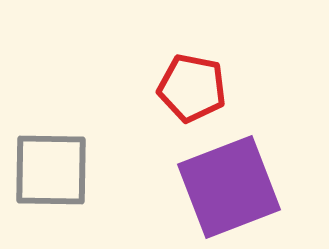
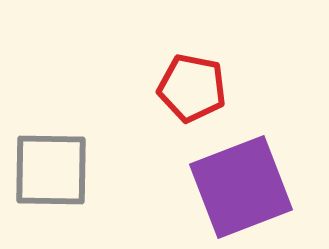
purple square: moved 12 px right
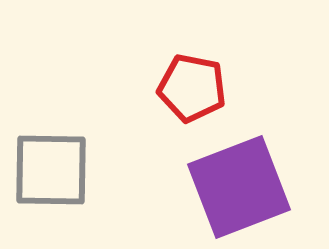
purple square: moved 2 px left
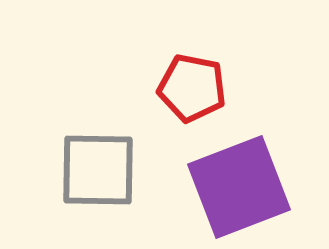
gray square: moved 47 px right
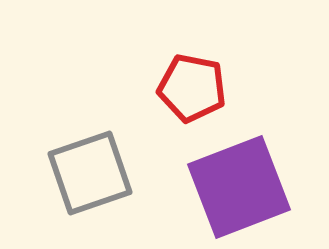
gray square: moved 8 px left, 3 px down; rotated 20 degrees counterclockwise
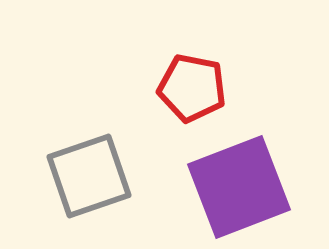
gray square: moved 1 px left, 3 px down
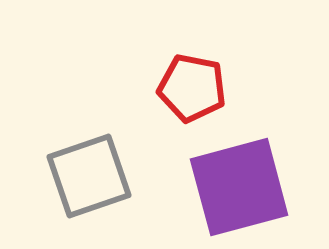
purple square: rotated 6 degrees clockwise
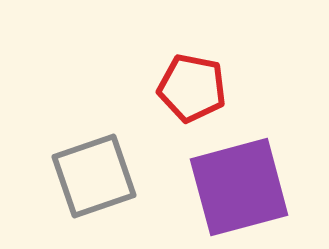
gray square: moved 5 px right
